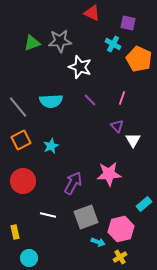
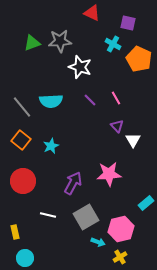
pink line: moved 6 px left; rotated 48 degrees counterclockwise
gray line: moved 4 px right
orange square: rotated 24 degrees counterclockwise
cyan rectangle: moved 2 px right, 1 px up
gray square: rotated 10 degrees counterclockwise
cyan circle: moved 4 px left
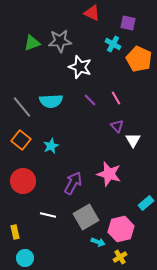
pink star: rotated 20 degrees clockwise
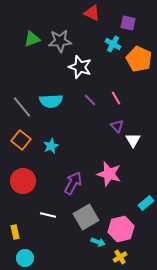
green triangle: moved 4 px up
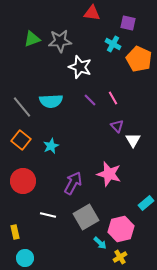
red triangle: rotated 18 degrees counterclockwise
pink line: moved 3 px left
cyan arrow: moved 2 px right, 1 px down; rotated 24 degrees clockwise
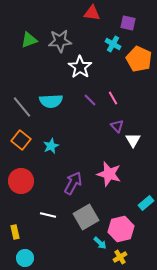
green triangle: moved 3 px left, 1 px down
white star: rotated 15 degrees clockwise
red circle: moved 2 px left
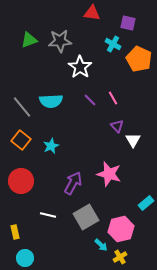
cyan arrow: moved 1 px right, 2 px down
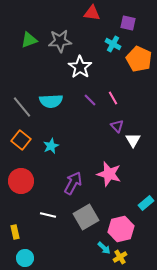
cyan arrow: moved 3 px right, 3 px down
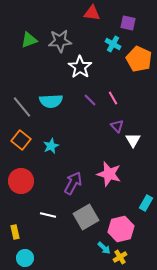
cyan rectangle: rotated 21 degrees counterclockwise
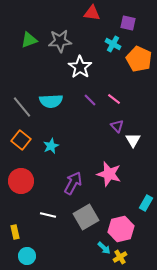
pink line: moved 1 px right, 1 px down; rotated 24 degrees counterclockwise
cyan circle: moved 2 px right, 2 px up
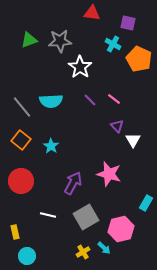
cyan star: rotated 14 degrees counterclockwise
yellow cross: moved 37 px left, 5 px up
